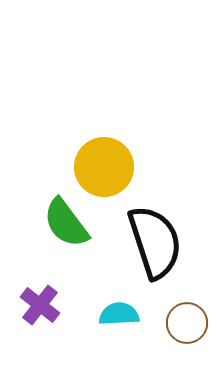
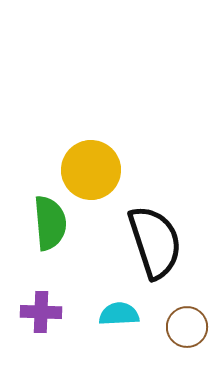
yellow circle: moved 13 px left, 3 px down
green semicircle: moved 16 px left; rotated 148 degrees counterclockwise
purple cross: moved 1 px right, 7 px down; rotated 36 degrees counterclockwise
brown circle: moved 4 px down
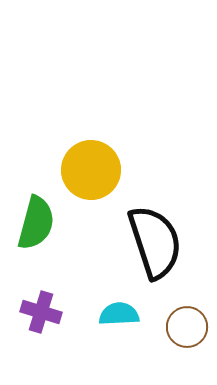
green semicircle: moved 14 px left; rotated 20 degrees clockwise
purple cross: rotated 15 degrees clockwise
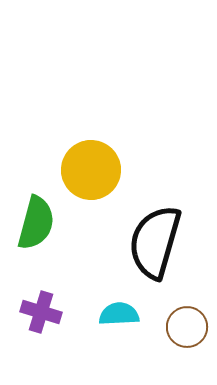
black semicircle: rotated 146 degrees counterclockwise
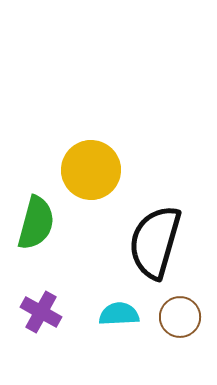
purple cross: rotated 12 degrees clockwise
brown circle: moved 7 px left, 10 px up
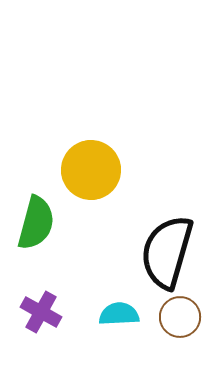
black semicircle: moved 12 px right, 10 px down
